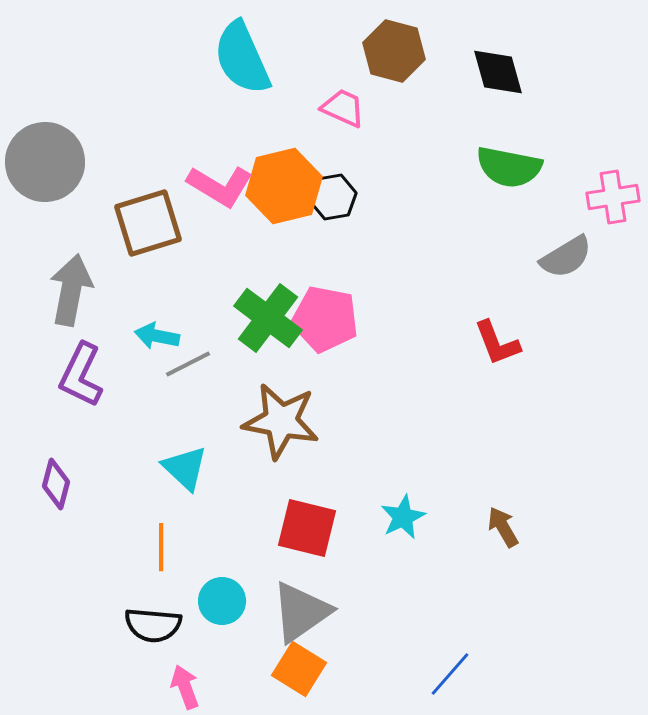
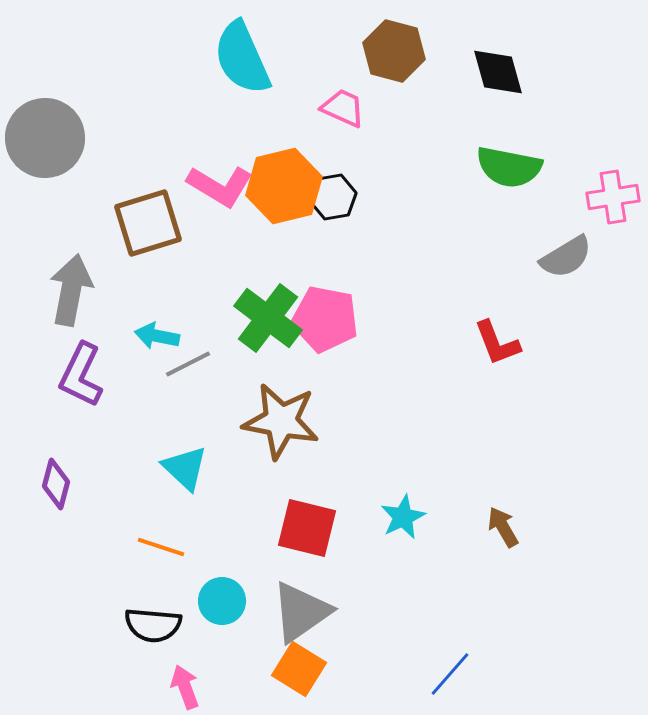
gray circle: moved 24 px up
orange line: rotated 72 degrees counterclockwise
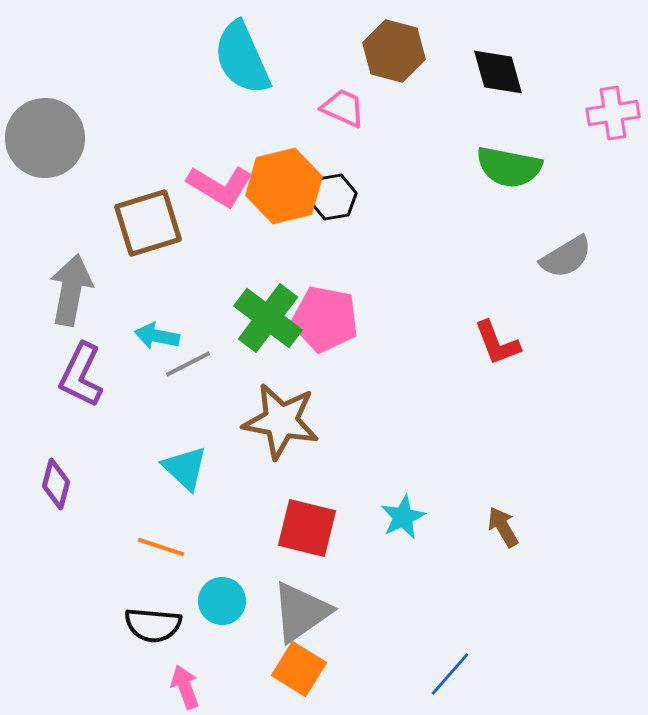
pink cross: moved 84 px up
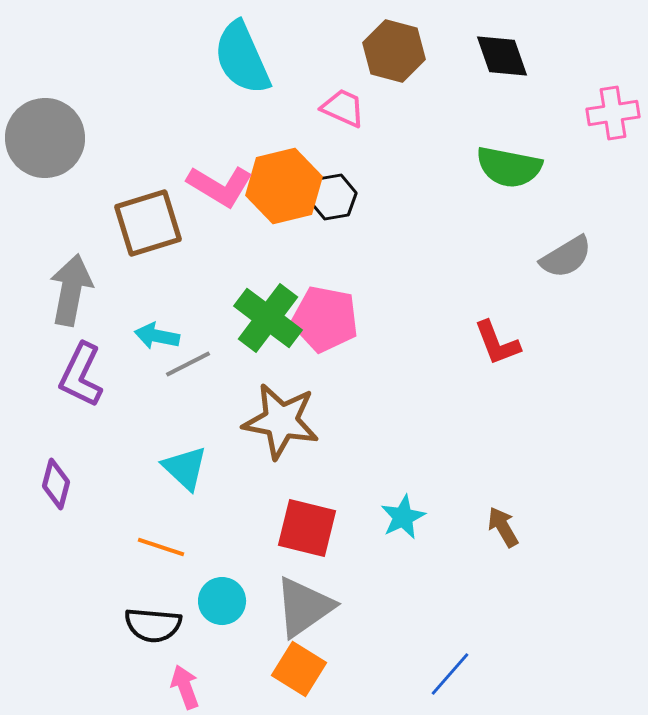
black diamond: moved 4 px right, 16 px up; rotated 4 degrees counterclockwise
gray triangle: moved 3 px right, 5 px up
